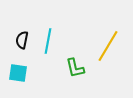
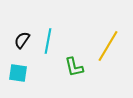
black semicircle: rotated 24 degrees clockwise
green L-shape: moved 1 px left, 1 px up
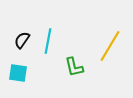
yellow line: moved 2 px right
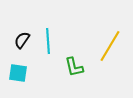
cyan line: rotated 15 degrees counterclockwise
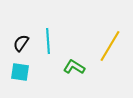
black semicircle: moved 1 px left, 3 px down
green L-shape: rotated 135 degrees clockwise
cyan square: moved 2 px right, 1 px up
